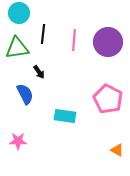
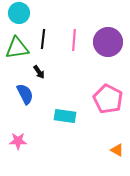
black line: moved 5 px down
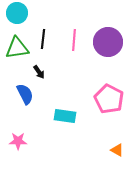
cyan circle: moved 2 px left
pink pentagon: moved 1 px right
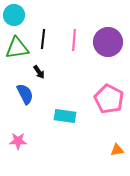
cyan circle: moved 3 px left, 2 px down
orange triangle: rotated 40 degrees counterclockwise
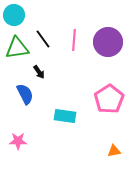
black line: rotated 42 degrees counterclockwise
pink pentagon: rotated 12 degrees clockwise
orange triangle: moved 3 px left, 1 px down
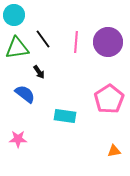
pink line: moved 2 px right, 2 px down
blue semicircle: rotated 25 degrees counterclockwise
pink star: moved 2 px up
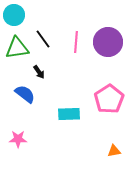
cyan rectangle: moved 4 px right, 2 px up; rotated 10 degrees counterclockwise
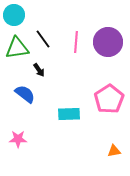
black arrow: moved 2 px up
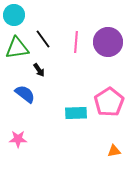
pink pentagon: moved 3 px down
cyan rectangle: moved 7 px right, 1 px up
